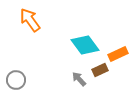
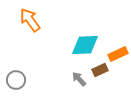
cyan diamond: rotated 56 degrees counterclockwise
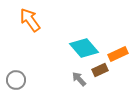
cyan diamond: moved 1 px left, 3 px down; rotated 52 degrees clockwise
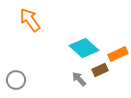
cyan diamond: rotated 8 degrees counterclockwise
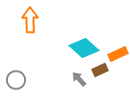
orange arrow: rotated 35 degrees clockwise
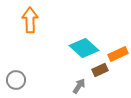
gray arrow: moved 7 px down; rotated 77 degrees clockwise
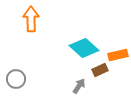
orange arrow: moved 1 px right, 1 px up
orange rectangle: moved 1 px down; rotated 12 degrees clockwise
gray circle: moved 1 px up
